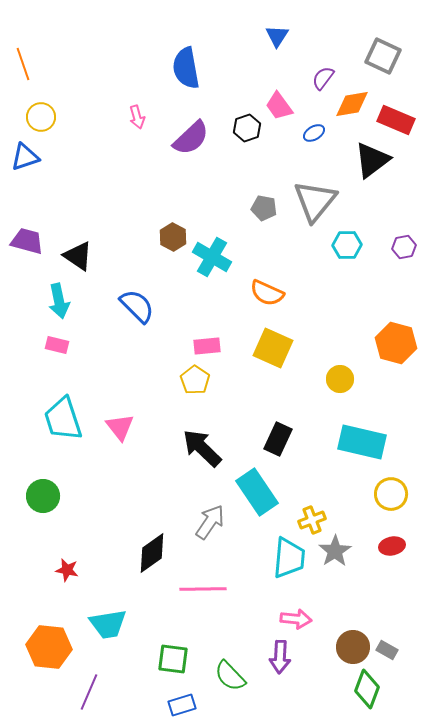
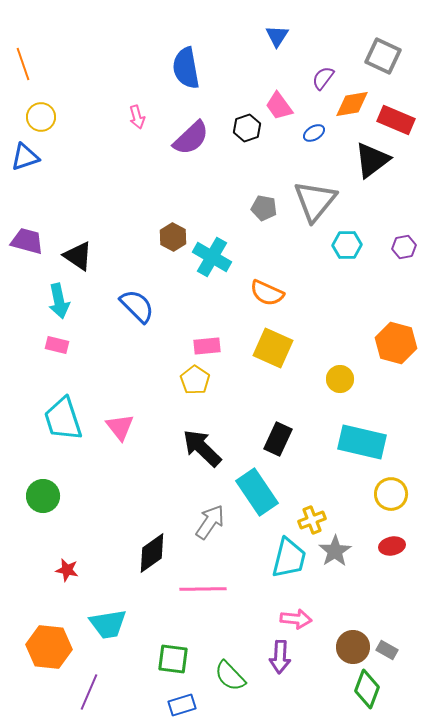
cyan trapezoid at (289, 558): rotated 9 degrees clockwise
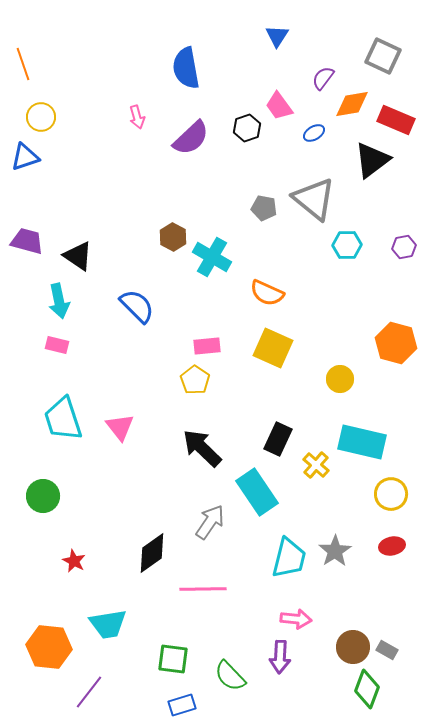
gray triangle at (315, 201): moved 1 px left, 2 px up; rotated 30 degrees counterclockwise
yellow cross at (312, 520): moved 4 px right, 55 px up; rotated 28 degrees counterclockwise
red star at (67, 570): moved 7 px right, 9 px up; rotated 15 degrees clockwise
purple line at (89, 692): rotated 15 degrees clockwise
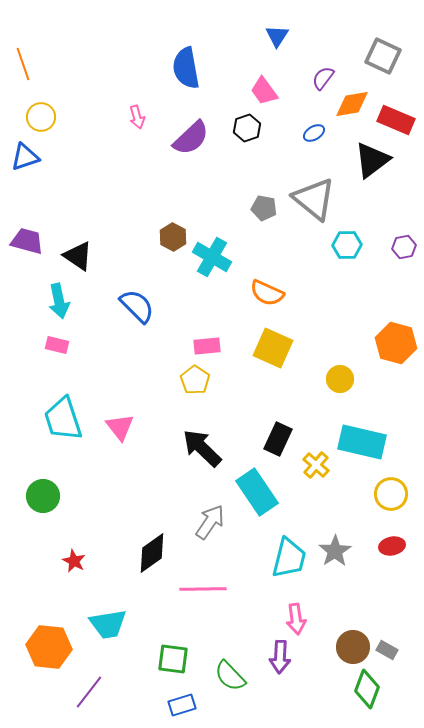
pink trapezoid at (279, 106): moved 15 px left, 15 px up
pink arrow at (296, 619): rotated 76 degrees clockwise
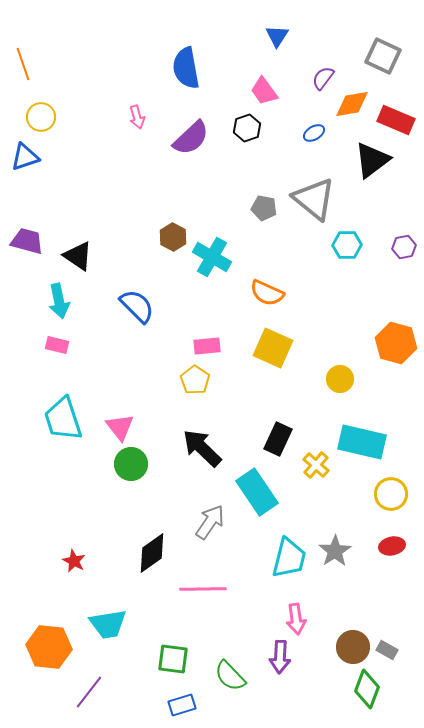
green circle at (43, 496): moved 88 px right, 32 px up
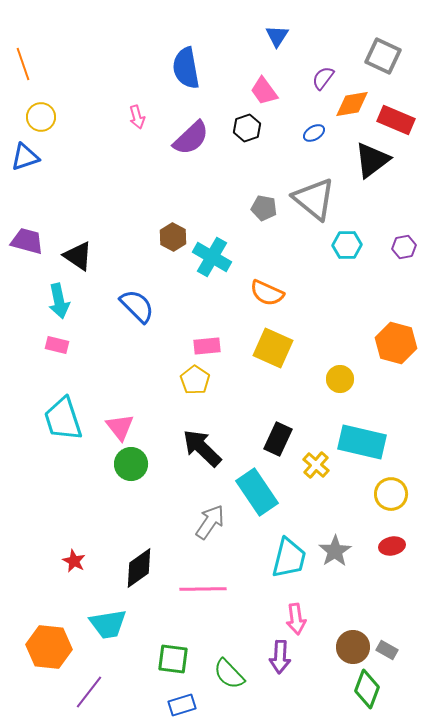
black diamond at (152, 553): moved 13 px left, 15 px down
green semicircle at (230, 676): moved 1 px left, 2 px up
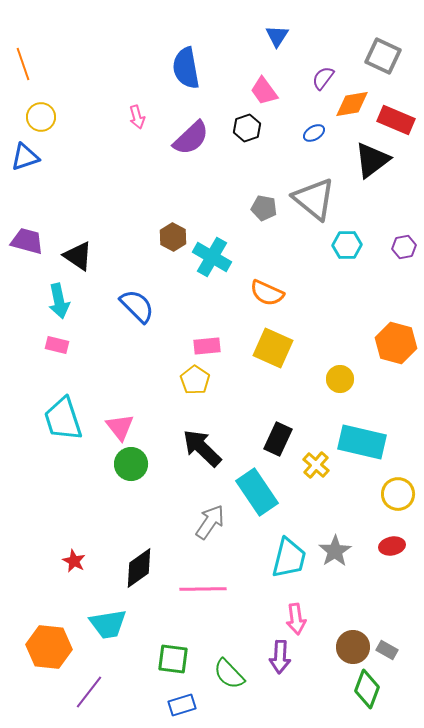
yellow circle at (391, 494): moved 7 px right
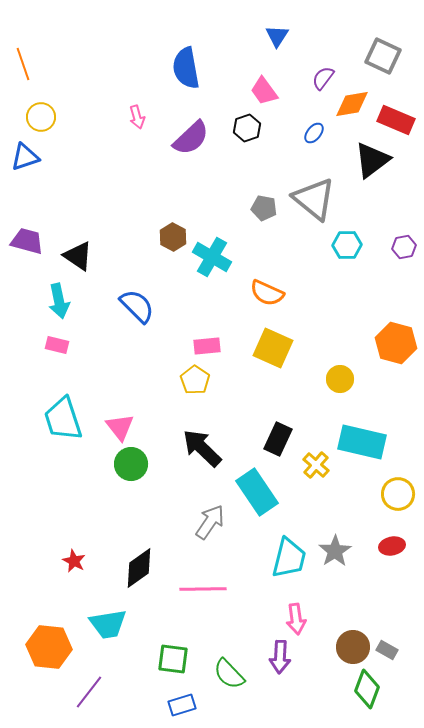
blue ellipse at (314, 133): rotated 20 degrees counterclockwise
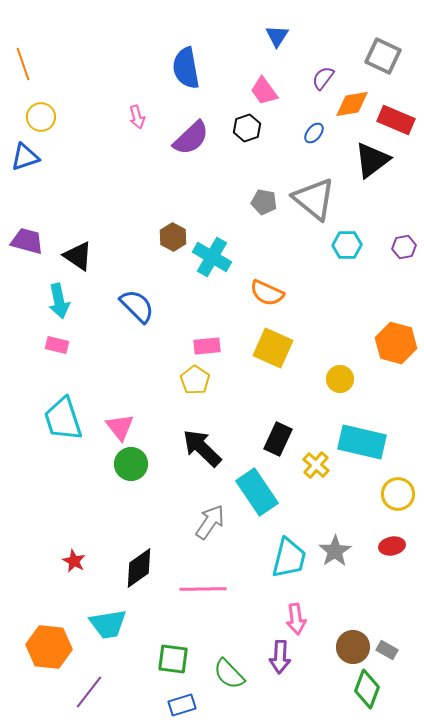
gray pentagon at (264, 208): moved 6 px up
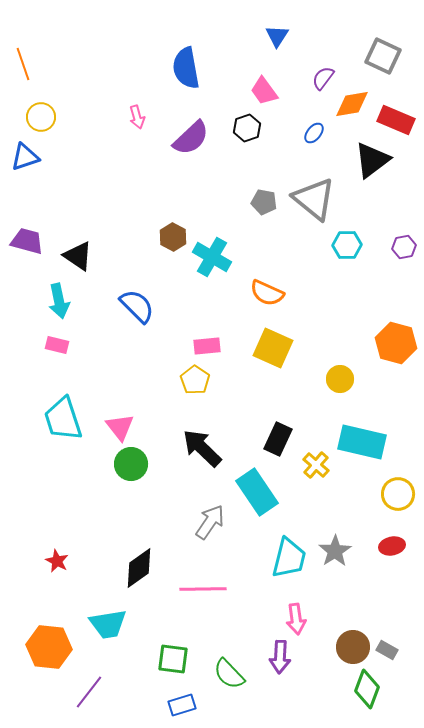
red star at (74, 561): moved 17 px left
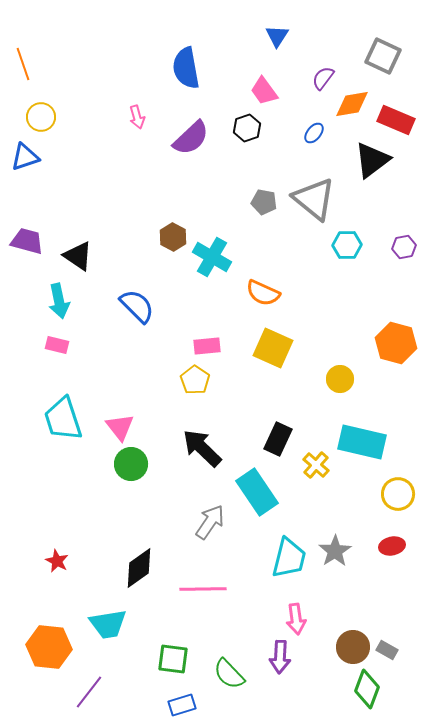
orange semicircle at (267, 293): moved 4 px left
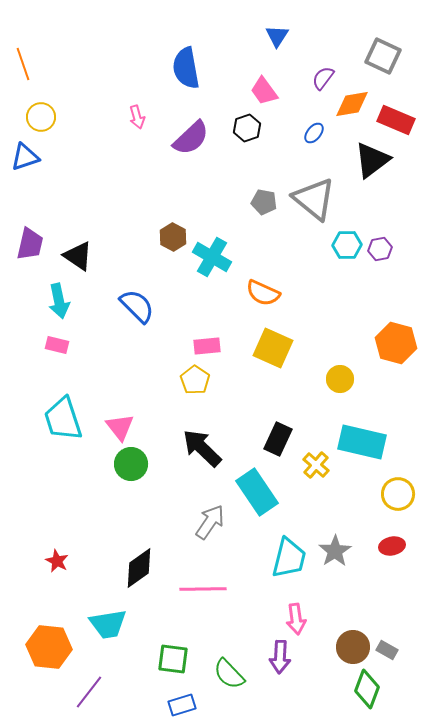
purple trapezoid at (27, 241): moved 3 px right, 3 px down; rotated 88 degrees clockwise
purple hexagon at (404, 247): moved 24 px left, 2 px down
